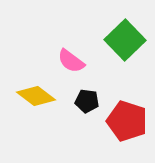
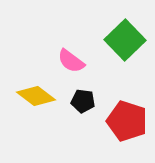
black pentagon: moved 4 px left
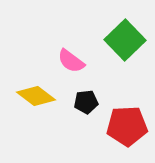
black pentagon: moved 3 px right, 1 px down; rotated 15 degrees counterclockwise
red pentagon: moved 5 px down; rotated 21 degrees counterclockwise
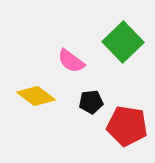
green square: moved 2 px left, 2 px down
black pentagon: moved 5 px right
red pentagon: rotated 12 degrees clockwise
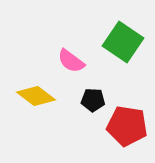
green square: rotated 12 degrees counterclockwise
black pentagon: moved 2 px right, 2 px up; rotated 10 degrees clockwise
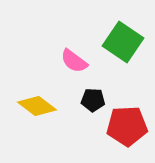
pink semicircle: moved 3 px right
yellow diamond: moved 1 px right, 10 px down
red pentagon: rotated 12 degrees counterclockwise
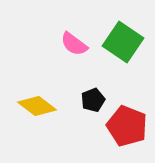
pink semicircle: moved 17 px up
black pentagon: rotated 25 degrees counterclockwise
red pentagon: rotated 24 degrees clockwise
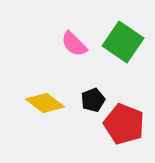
pink semicircle: rotated 8 degrees clockwise
yellow diamond: moved 8 px right, 3 px up
red pentagon: moved 3 px left, 2 px up
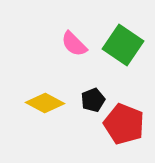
green square: moved 3 px down
yellow diamond: rotated 9 degrees counterclockwise
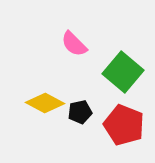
green square: moved 27 px down; rotated 6 degrees clockwise
black pentagon: moved 13 px left, 12 px down; rotated 10 degrees clockwise
red pentagon: moved 1 px down
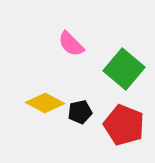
pink semicircle: moved 3 px left
green square: moved 1 px right, 3 px up
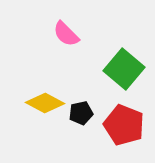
pink semicircle: moved 5 px left, 10 px up
black pentagon: moved 1 px right, 1 px down
